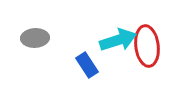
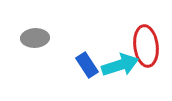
cyan arrow: moved 2 px right, 25 px down
red ellipse: moved 1 px left
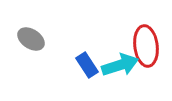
gray ellipse: moved 4 px left, 1 px down; rotated 36 degrees clockwise
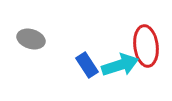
gray ellipse: rotated 16 degrees counterclockwise
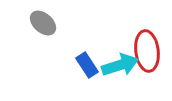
gray ellipse: moved 12 px right, 16 px up; rotated 24 degrees clockwise
red ellipse: moved 1 px right, 5 px down
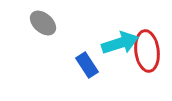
cyan arrow: moved 22 px up
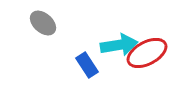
cyan arrow: moved 1 px left, 2 px down; rotated 9 degrees clockwise
red ellipse: moved 2 px down; rotated 69 degrees clockwise
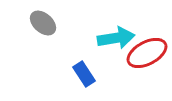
cyan arrow: moved 3 px left, 7 px up
blue rectangle: moved 3 px left, 9 px down
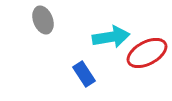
gray ellipse: moved 3 px up; rotated 28 degrees clockwise
cyan arrow: moved 5 px left, 1 px up
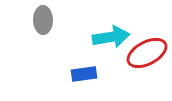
gray ellipse: rotated 20 degrees clockwise
blue rectangle: rotated 65 degrees counterclockwise
